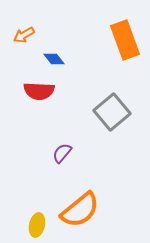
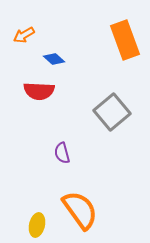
blue diamond: rotated 10 degrees counterclockwise
purple semicircle: rotated 55 degrees counterclockwise
orange semicircle: rotated 87 degrees counterclockwise
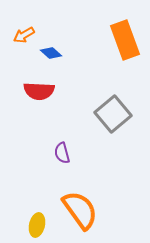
blue diamond: moved 3 px left, 6 px up
gray square: moved 1 px right, 2 px down
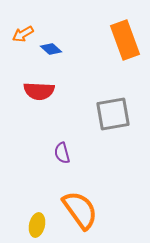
orange arrow: moved 1 px left, 1 px up
blue diamond: moved 4 px up
gray square: rotated 30 degrees clockwise
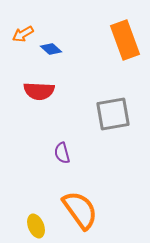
yellow ellipse: moved 1 px left, 1 px down; rotated 35 degrees counterclockwise
